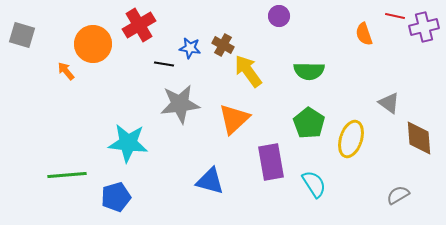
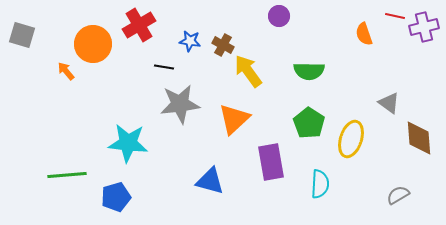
blue star: moved 7 px up
black line: moved 3 px down
cyan semicircle: moved 6 px right; rotated 36 degrees clockwise
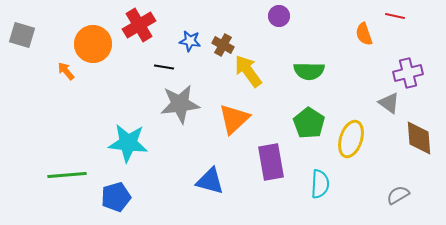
purple cross: moved 16 px left, 46 px down
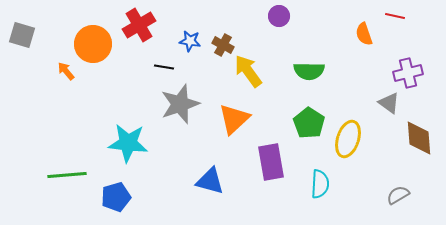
gray star: rotated 12 degrees counterclockwise
yellow ellipse: moved 3 px left
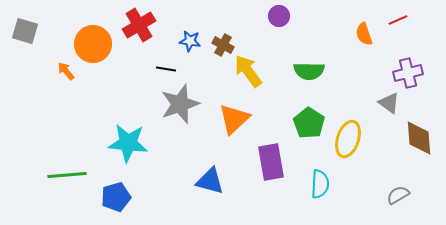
red line: moved 3 px right, 4 px down; rotated 36 degrees counterclockwise
gray square: moved 3 px right, 4 px up
black line: moved 2 px right, 2 px down
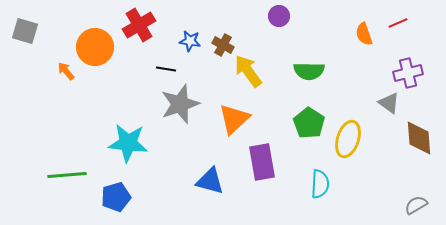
red line: moved 3 px down
orange circle: moved 2 px right, 3 px down
purple rectangle: moved 9 px left
gray semicircle: moved 18 px right, 10 px down
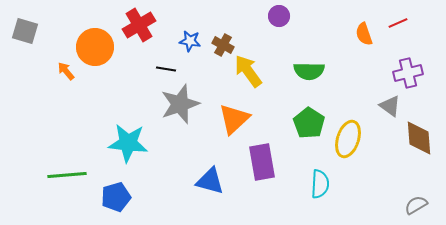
gray triangle: moved 1 px right, 3 px down
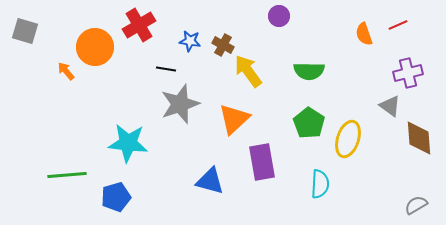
red line: moved 2 px down
